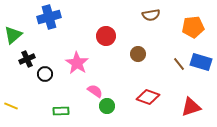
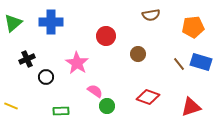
blue cross: moved 2 px right, 5 px down; rotated 15 degrees clockwise
green triangle: moved 12 px up
black circle: moved 1 px right, 3 px down
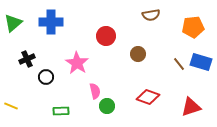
pink semicircle: rotated 42 degrees clockwise
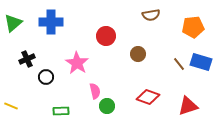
red triangle: moved 3 px left, 1 px up
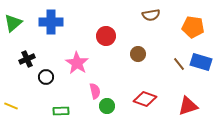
orange pentagon: rotated 15 degrees clockwise
red diamond: moved 3 px left, 2 px down
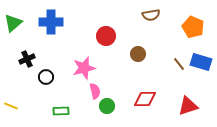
orange pentagon: rotated 15 degrees clockwise
pink star: moved 7 px right, 5 px down; rotated 25 degrees clockwise
red diamond: rotated 20 degrees counterclockwise
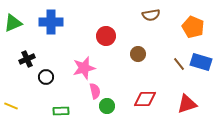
green triangle: rotated 18 degrees clockwise
red triangle: moved 1 px left, 2 px up
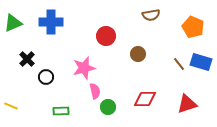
black cross: rotated 21 degrees counterclockwise
green circle: moved 1 px right, 1 px down
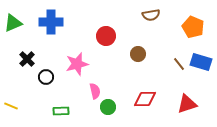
pink star: moved 7 px left, 4 px up
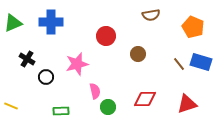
black cross: rotated 14 degrees counterclockwise
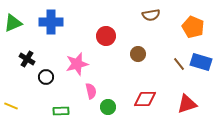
pink semicircle: moved 4 px left
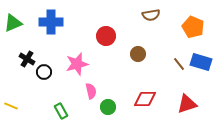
black circle: moved 2 px left, 5 px up
green rectangle: rotated 63 degrees clockwise
